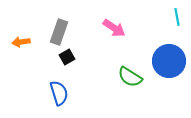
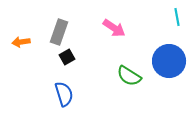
green semicircle: moved 1 px left, 1 px up
blue semicircle: moved 5 px right, 1 px down
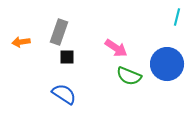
cyan line: rotated 24 degrees clockwise
pink arrow: moved 2 px right, 20 px down
black square: rotated 28 degrees clockwise
blue circle: moved 2 px left, 3 px down
green semicircle: rotated 10 degrees counterclockwise
blue semicircle: rotated 40 degrees counterclockwise
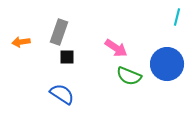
blue semicircle: moved 2 px left
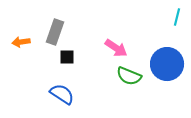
gray rectangle: moved 4 px left
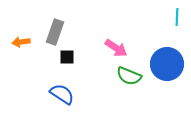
cyan line: rotated 12 degrees counterclockwise
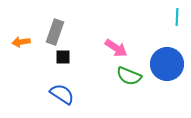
black square: moved 4 px left
